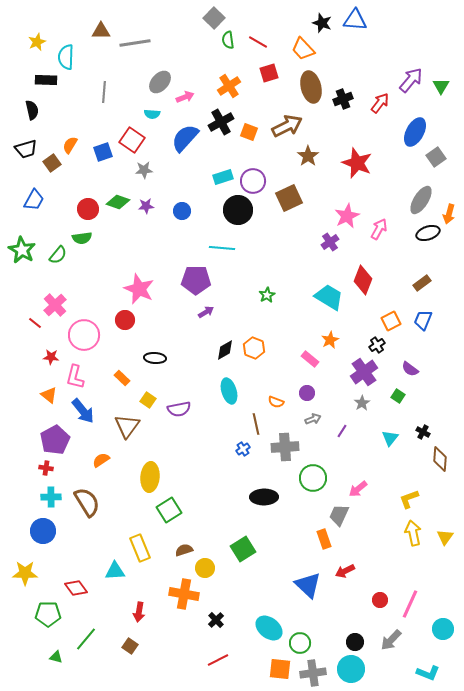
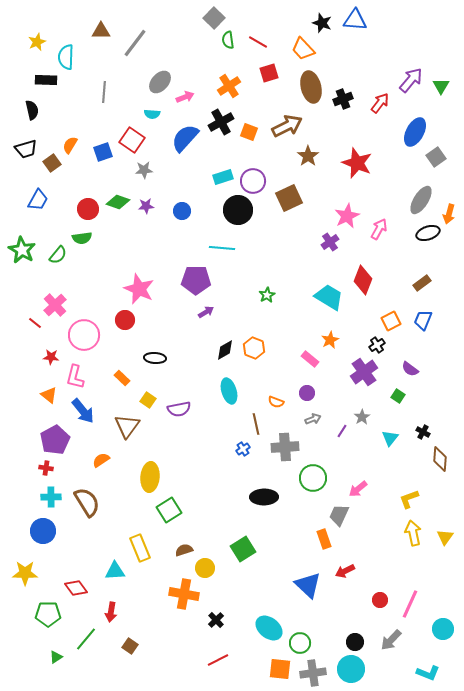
gray line at (135, 43): rotated 44 degrees counterclockwise
blue trapezoid at (34, 200): moved 4 px right
gray star at (362, 403): moved 14 px down
red arrow at (139, 612): moved 28 px left
green triangle at (56, 657): rotated 48 degrees counterclockwise
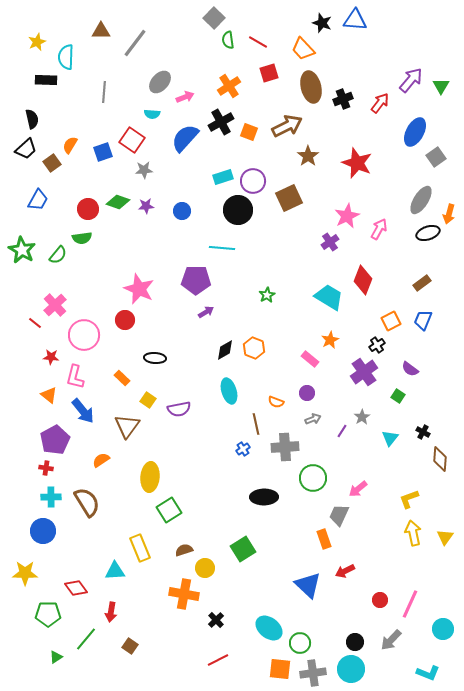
black semicircle at (32, 110): moved 9 px down
black trapezoid at (26, 149): rotated 25 degrees counterclockwise
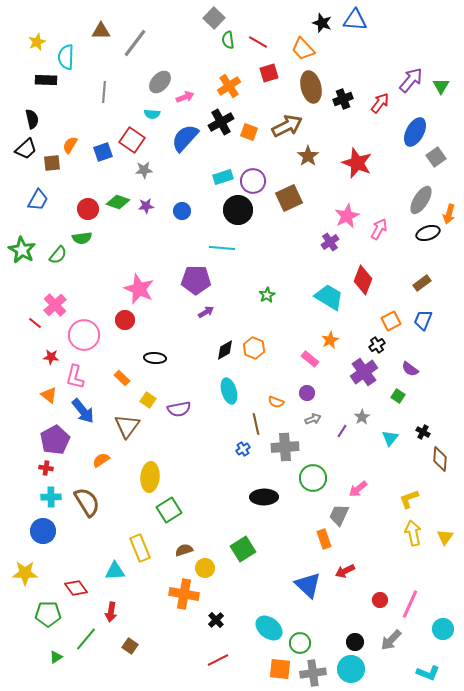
brown square at (52, 163): rotated 30 degrees clockwise
